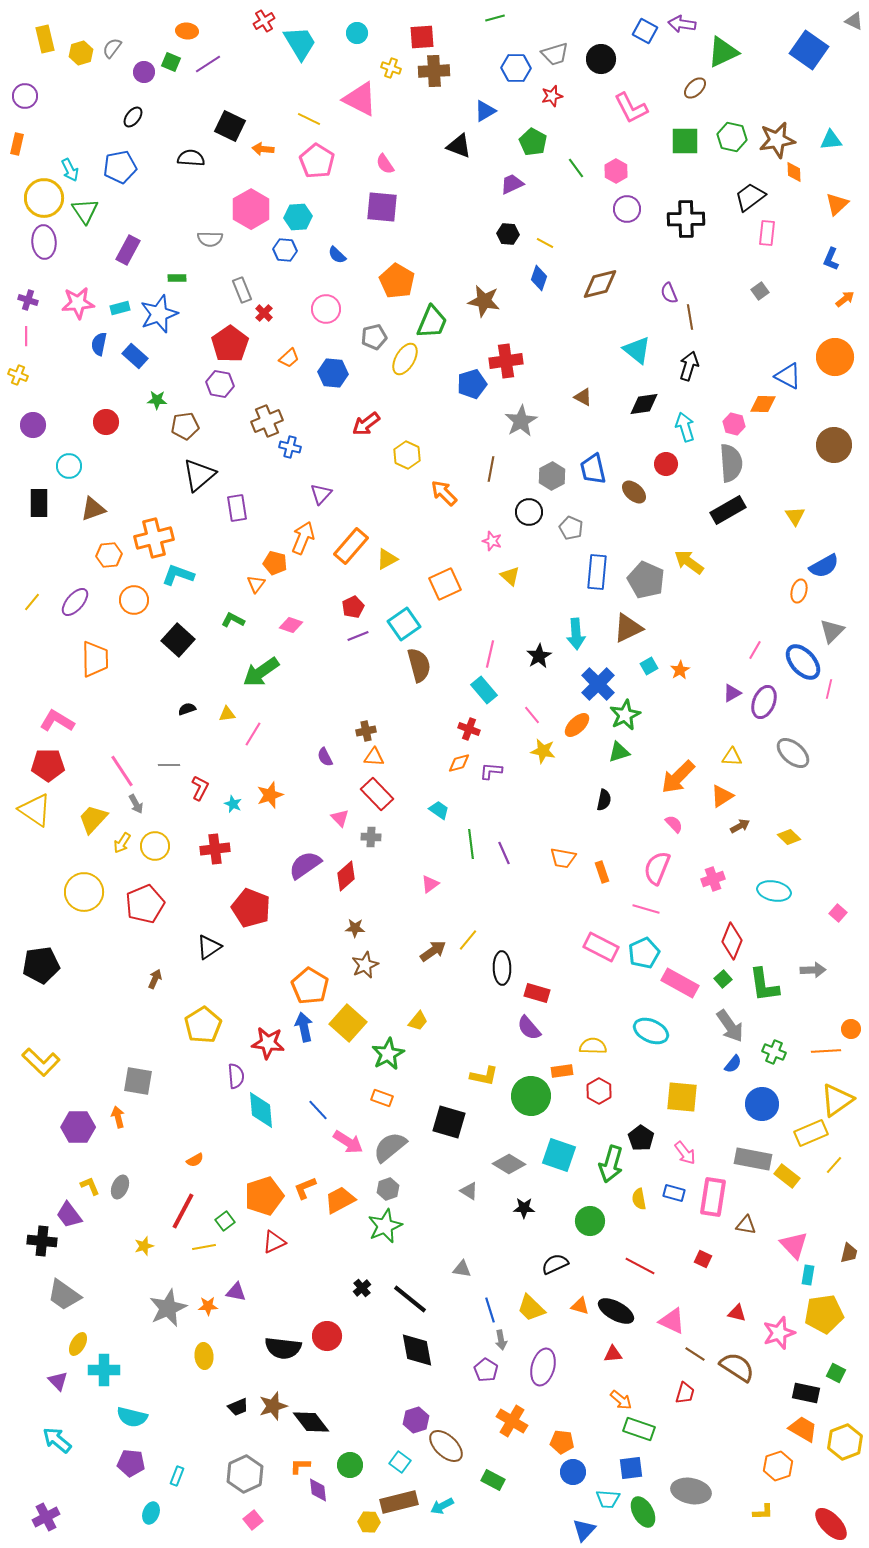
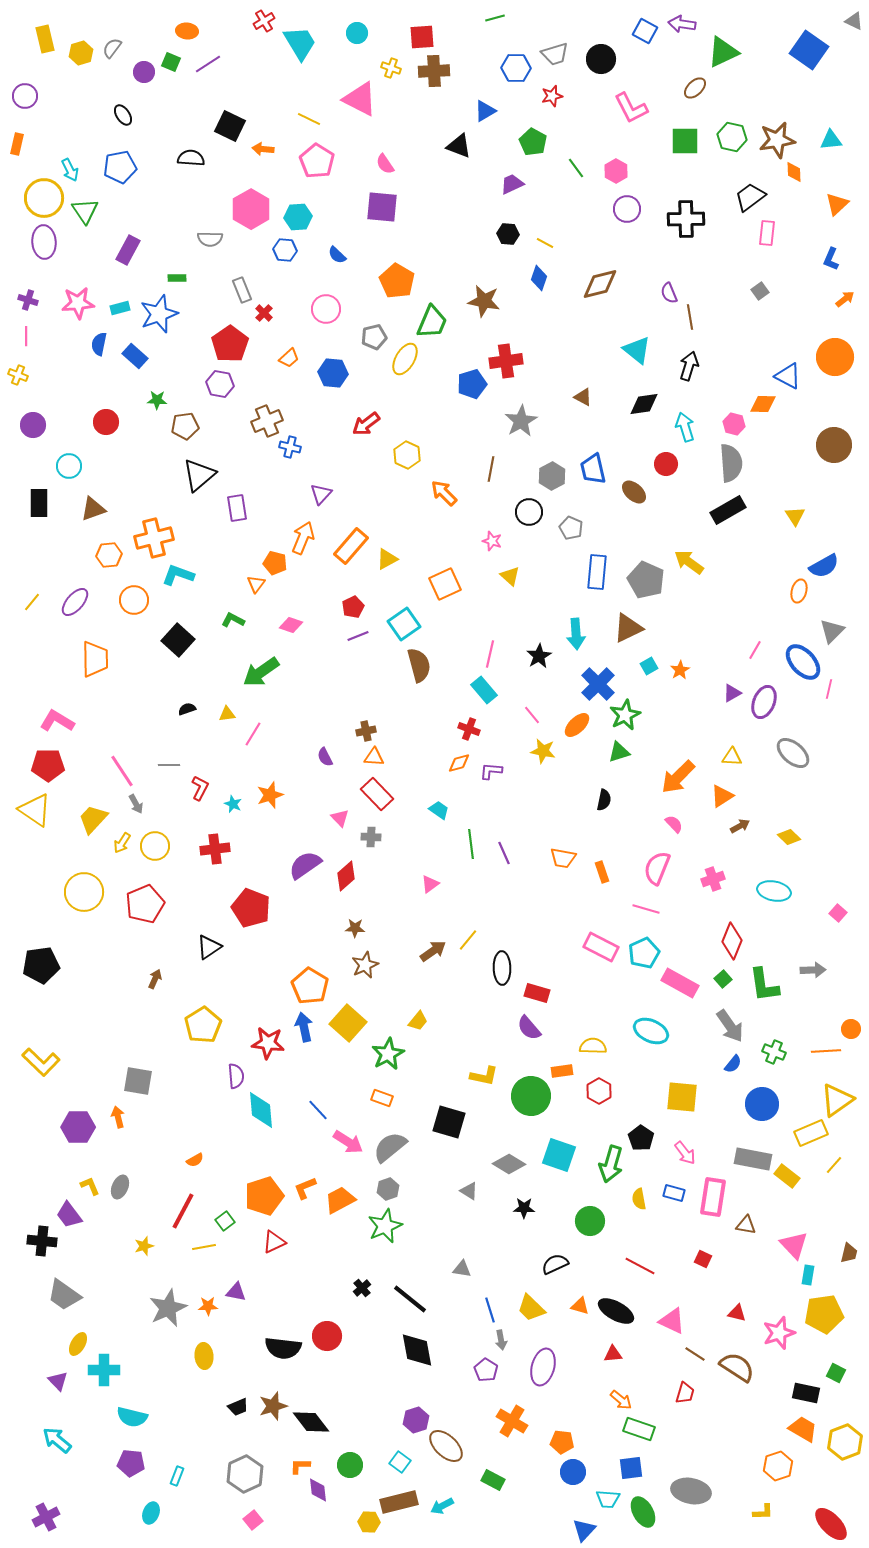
black ellipse at (133, 117): moved 10 px left, 2 px up; rotated 70 degrees counterclockwise
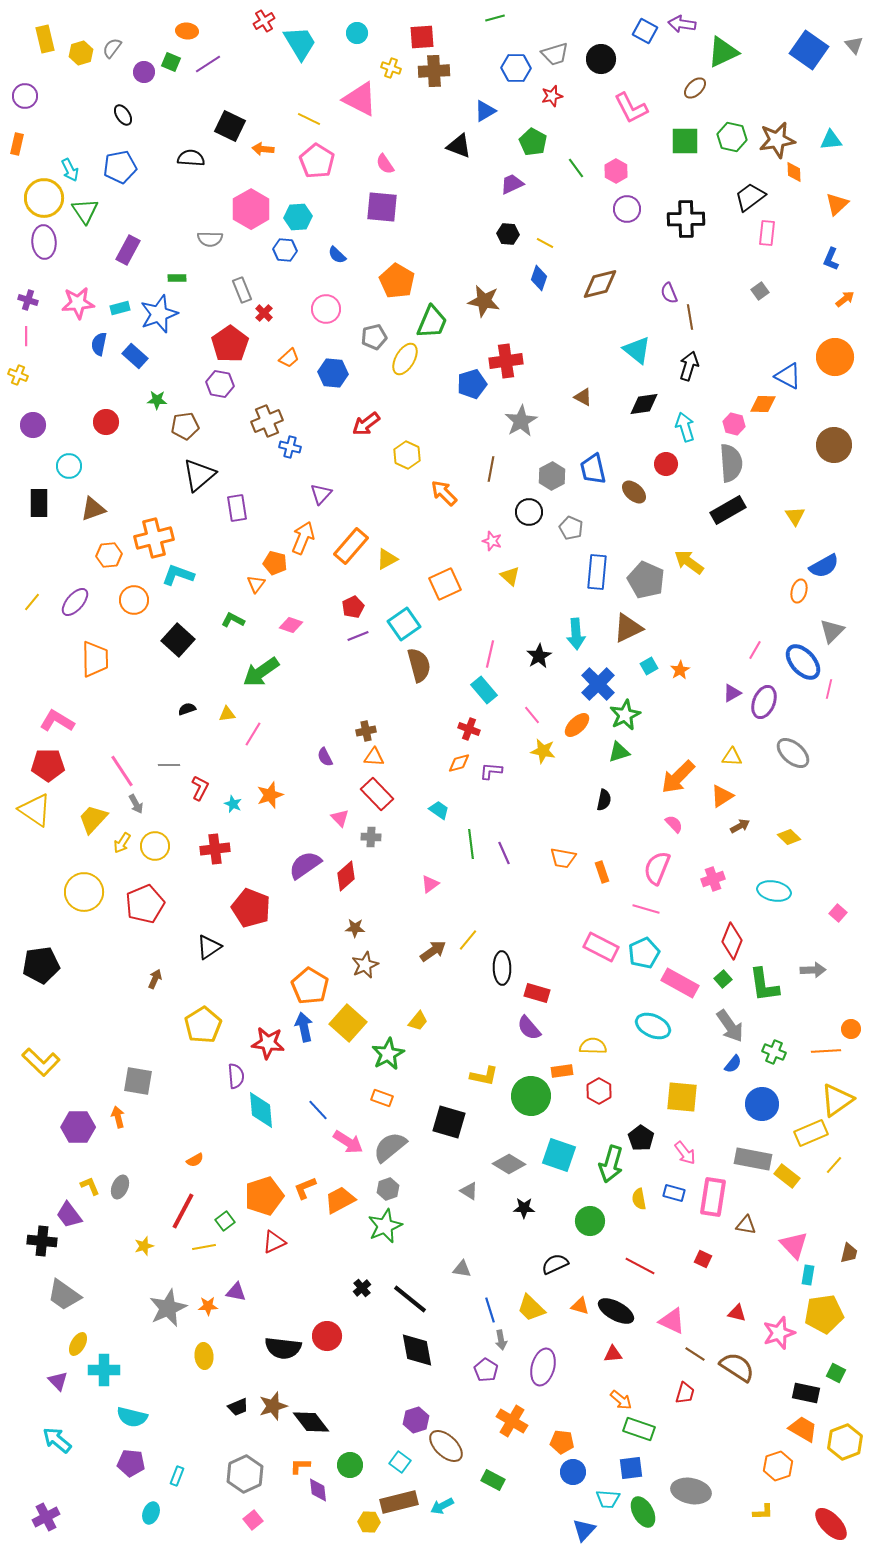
gray triangle at (854, 21): moved 24 px down; rotated 24 degrees clockwise
cyan ellipse at (651, 1031): moved 2 px right, 5 px up
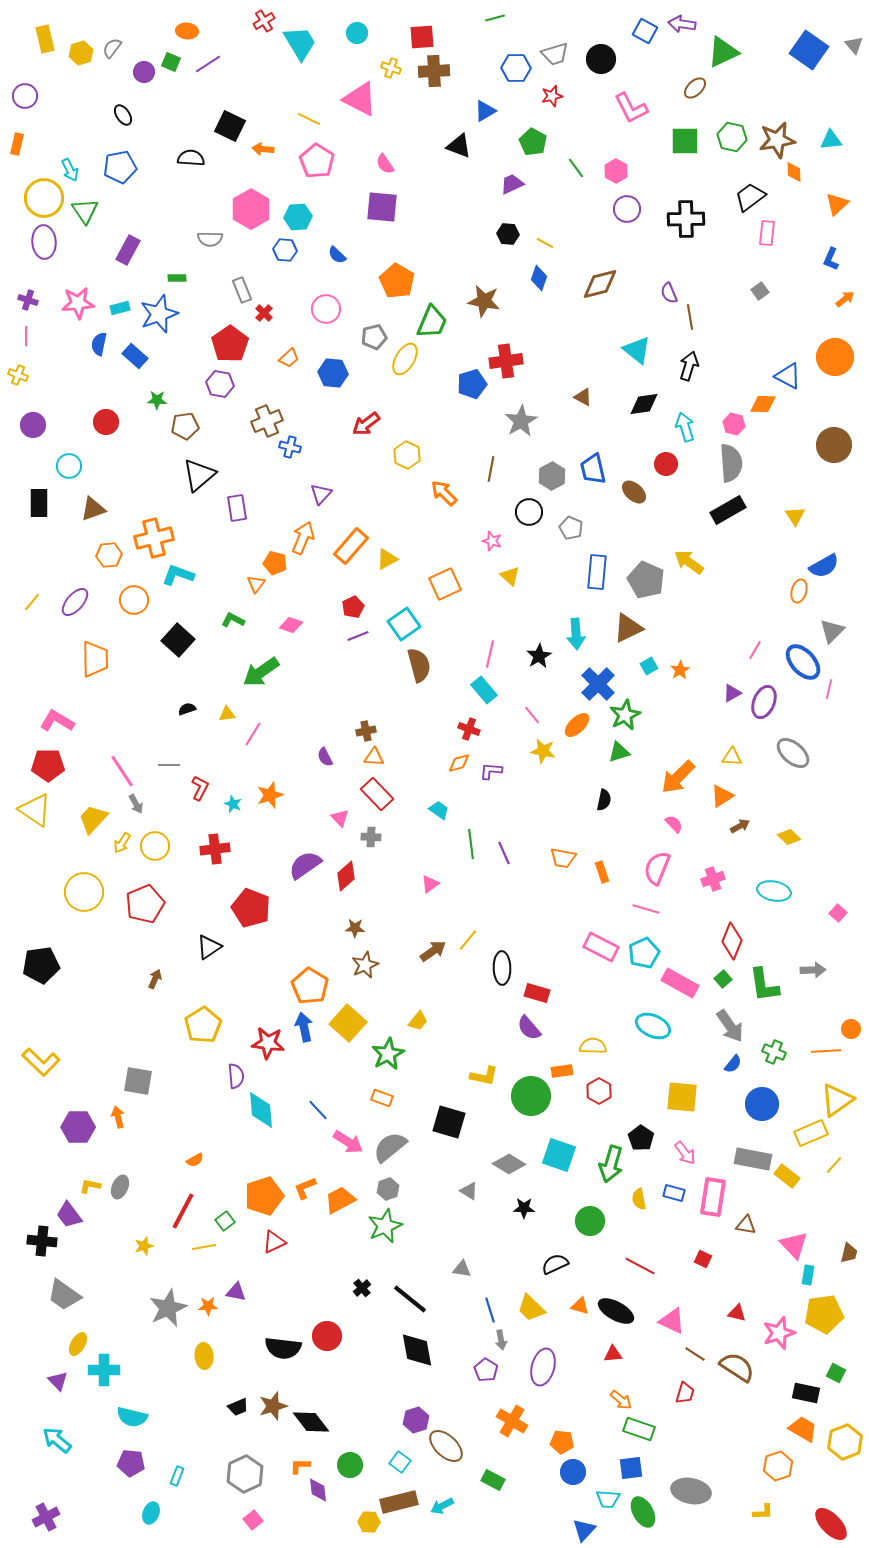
yellow L-shape at (90, 1186): rotated 55 degrees counterclockwise
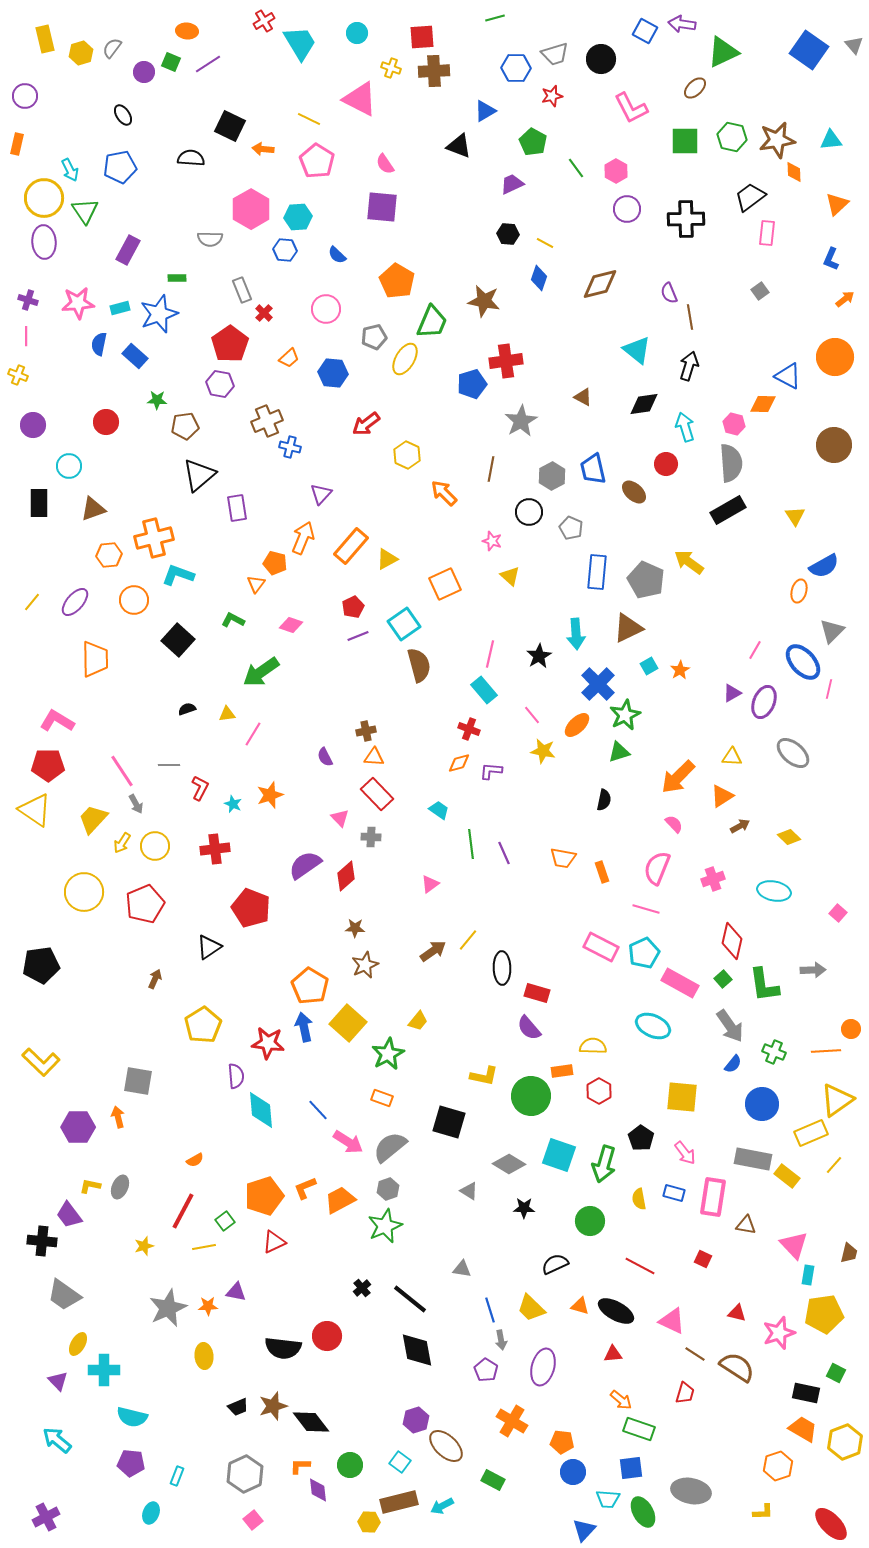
red diamond at (732, 941): rotated 9 degrees counterclockwise
green arrow at (611, 1164): moved 7 px left
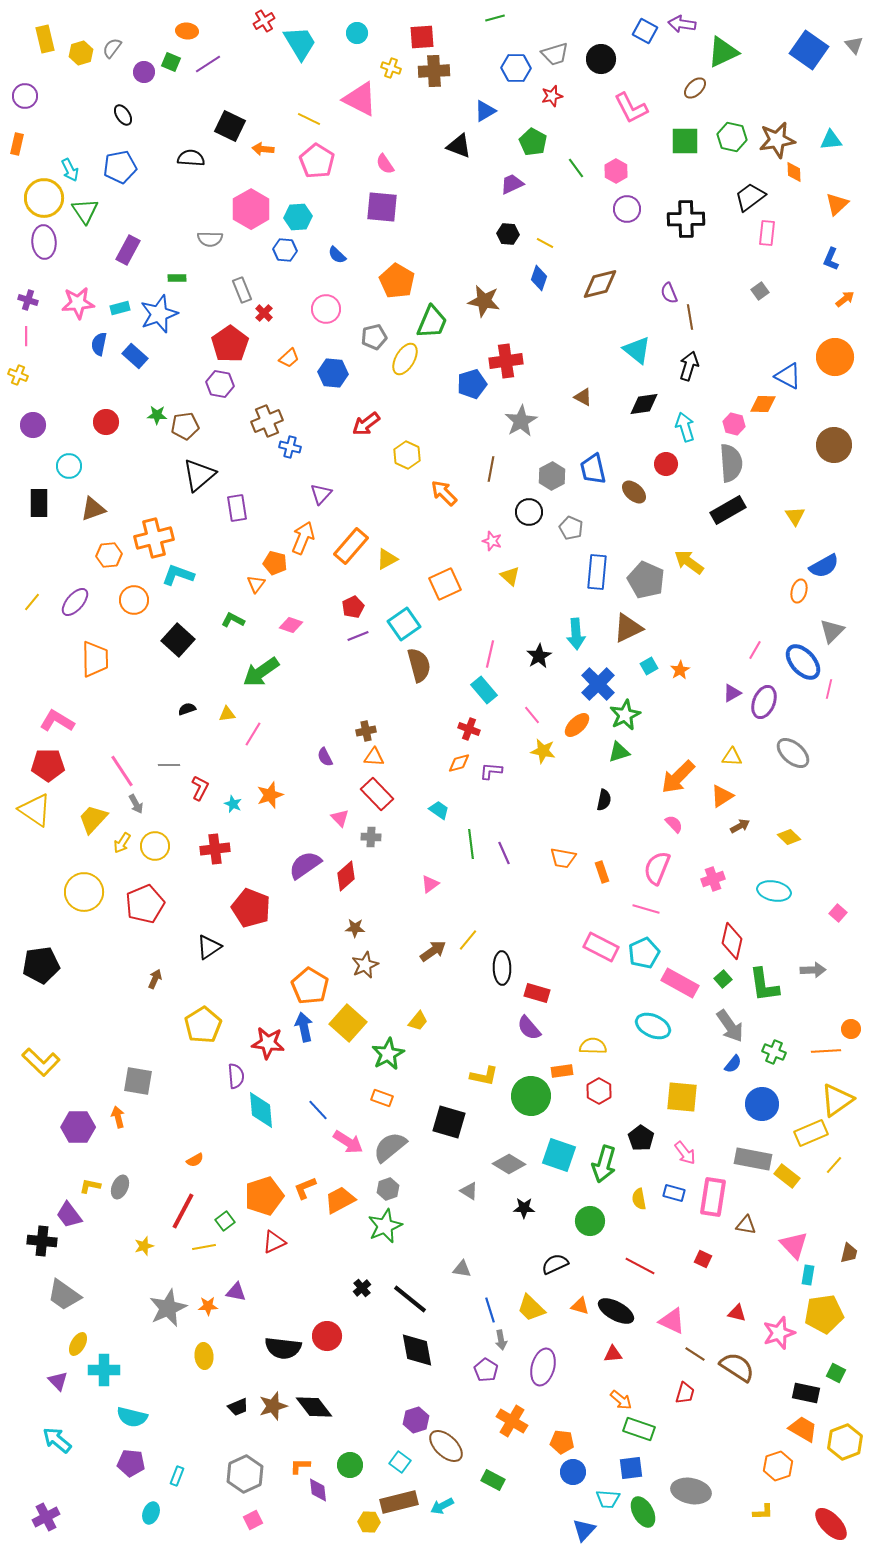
green star at (157, 400): moved 15 px down
black diamond at (311, 1422): moved 3 px right, 15 px up
pink square at (253, 1520): rotated 12 degrees clockwise
